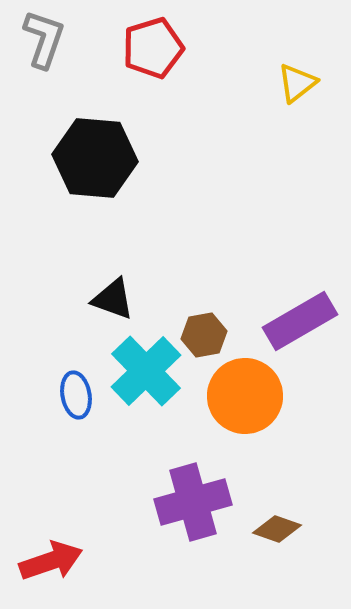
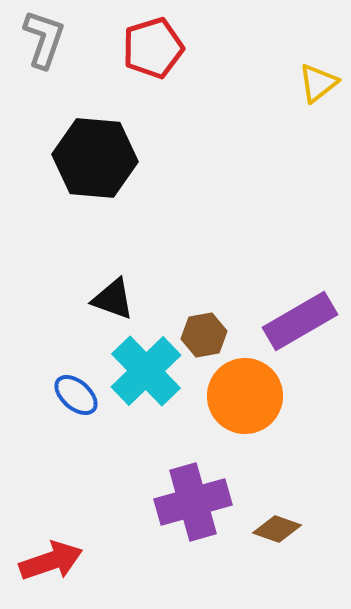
yellow triangle: moved 21 px right
blue ellipse: rotated 39 degrees counterclockwise
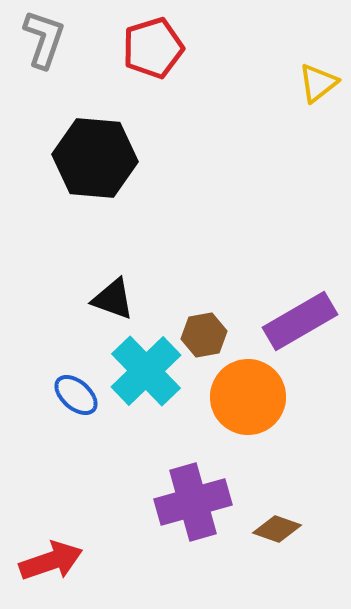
orange circle: moved 3 px right, 1 px down
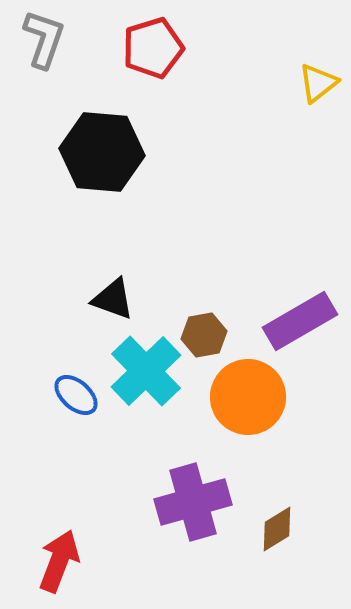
black hexagon: moved 7 px right, 6 px up
brown diamond: rotated 51 degrees counterclockwise
red arrow: moved 8 px right; rotated 50 degrees counterclockwise
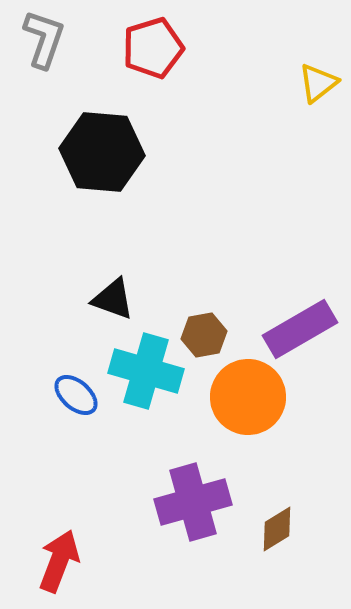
purple rectangle: moved 8 px down
cyan cross: rotated 30 degrees counterclockwise
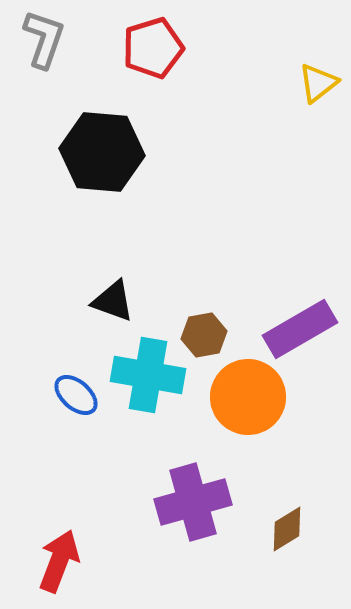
black triangle: moved 2 px down
cyan cross: moved 2 px right, 4 px down; rotated 6 degrees counterclockwise
brown diamond: moved 10 px right
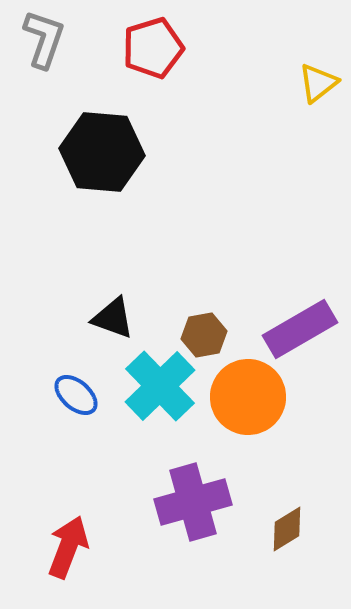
black triangle: moved 17 px down
cyan cross: moved 12 px right, 11 px down; rotated 36 degrees clockwise
red arrow: moved 9 px right, 14 px up
